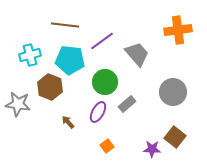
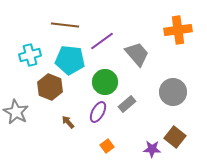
gray star: moved 2 px left, 8 px down; rotated 20 degrees clockwise
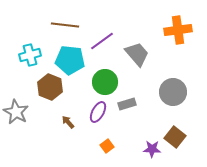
gray rectangle: rotated 24 degrees clockwise
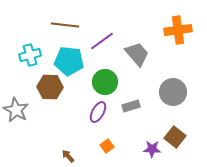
cyan pentagon: moved 1 px left, 1 px down
brown hexagon: rotated 20 degrees counterclockwise
gray rectangle: moved 4 px right, 2 px down
gray star: moved 2 px up
brown arrow: moved 34 px down
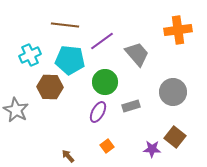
cyan cross: rotated 10 degrees counterclockwise
cyan pentagon: moved 1 px right, 1 px up
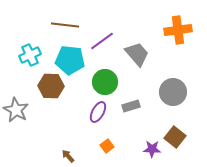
brown hexagon: moved 1 px right, 1 px up
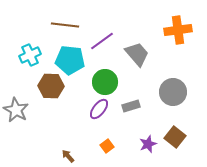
purple ellipse: moved 1 px right, 3 px up; rotated 10 degrees clockwise
purple star: moved 4 px left, 5 px up; rotated 24 degrees counterclockwise
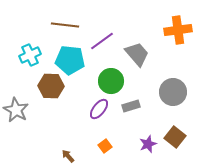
green circle: moved 6 px right, 1 px up
orange square: moved 2 px left
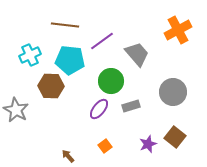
orange cross: rotated 20 degrees counterclockwise
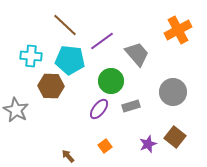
brown line: rotated 36 degrees clockwise
cyan cross: moved 1 px right, 1 px down; rotated 30 degrees clockwise
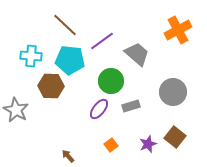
gray trapezoid: rotated 8 degrees counterclockwise
orange square: moved 6 px right, 1 px up
